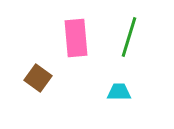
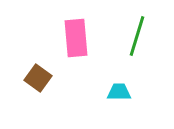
green line: moved 8 px right, 1 px up
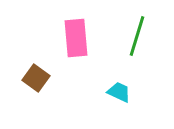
brown square: moved 2 px left
cyan trapezoid: rotated 25 degrees clockwise
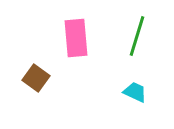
cyan trapezoid: moved 16 px right
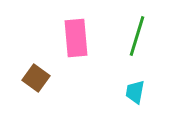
cyan trapezoid: rotated 105 degrees counterclockwise
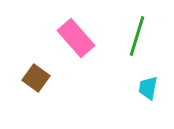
pink rectangle: rotated 36 degrees counterclockwise
cyan trapezoid: moved 13 px right, 4 px up
